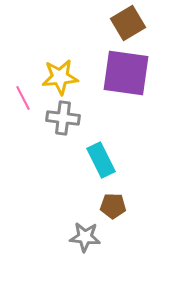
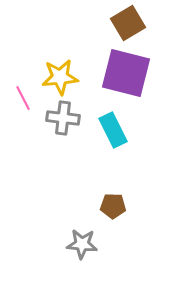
purple square: rotated 6 degrees clockwise
cyan rectangle: moved 12 px right, 30 px up
gray star: moved 3 px left, 7 px down
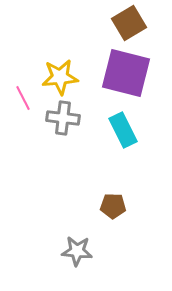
brown square: moved 1 px right
cyan rectangle: moved 10 px right
gray star: moved 5 px left, 7 px down
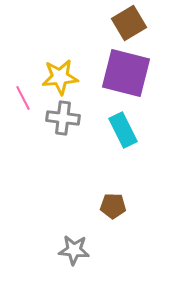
gray star: moved 3 px left, 1 px up
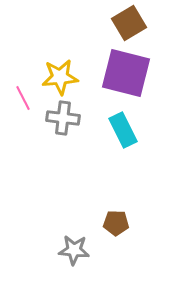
brown pentagon: moved 3 px right, 17 px down
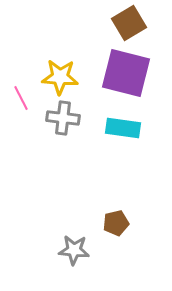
yellow star: rotated 9 degrees clockwise
pink line: moved 2 px left
cyan rectangle: moved 2 px up; rotated 56 degrees counterclockwise
brown pentagon: rotated 15 degrees counterclockwise
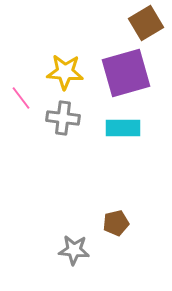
brown square: moved 17 px right
purple square: rotated 30 degrees counterclockwise
yellow star: moved 5 px right, 5 px up
pink line: rotated 10 degrees counterclockwise
cyan rectangle: rotated 8 degrees counterclockwise
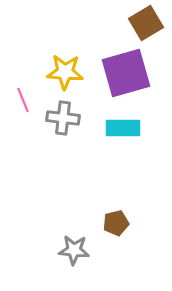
pink line: moved 2 px right, 2 px down; rotated 15 degrees clockwise
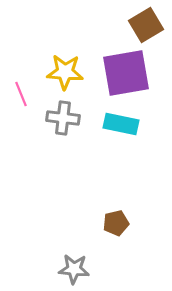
brown square: moved 2 px down
purple square: rotated 6 degrees clockwise
pink line: moved 2 px left, 6 px up
cyan rectangle: moved 2 px left, 4 px up; rotated 12 degrees clockwise
gray star: moved 19 px down
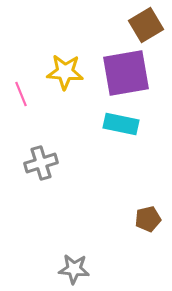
gray cross: moved 22 px left, 45 px down; rotated 24 degrees counterclockwise
brown pentagon: moved 32 px right, 4 px up
